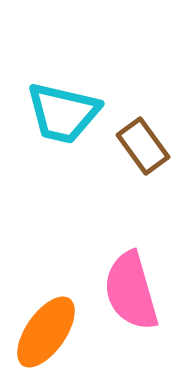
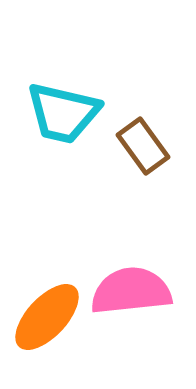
pink semicircle: rotated 100 degrees clockwise
orange ellipse: moved 1 px right, 15 px up; rotated 8 degrees clockwise
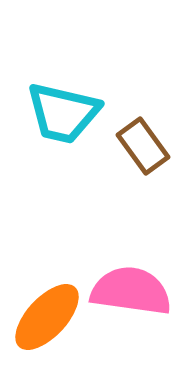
pink semicircle: rotated 14 degrees clockwise
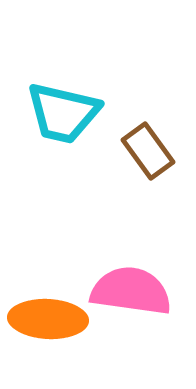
brown rectangle: moved 5 px right, 5 px down
orange ellipse: moved 1 px right, 2 px down; rotated 50 degrees clockwise
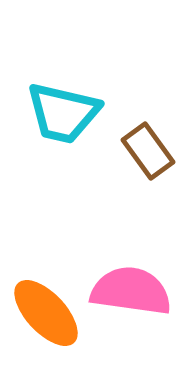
orange ellipse: moved 2 px left, 6 px up; rotated 44 degrees clockwise
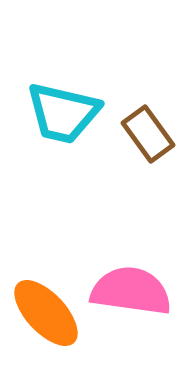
brown rectangle: moved 17 px up
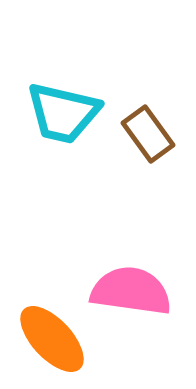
orange ellipse: moved 6 px right, 26 px down
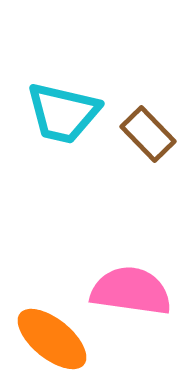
brown rectangle: rotated 8 degrees counterclockwise
orange ellipse: rotated 8 degrees counterclockwise
